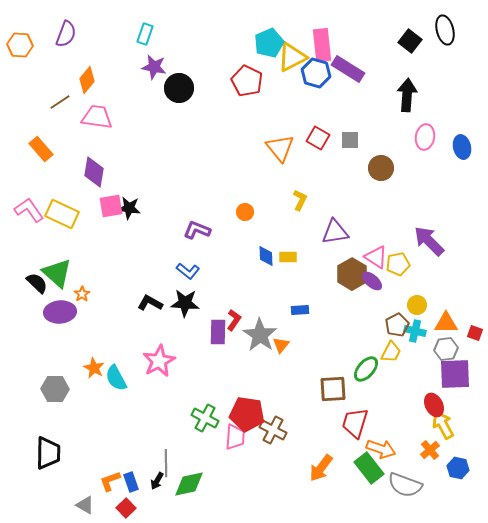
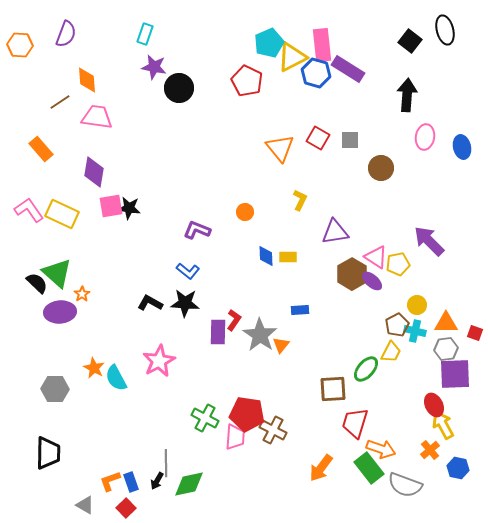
orange diamond at (87, 80): rotated 44 degrees counterclockwise
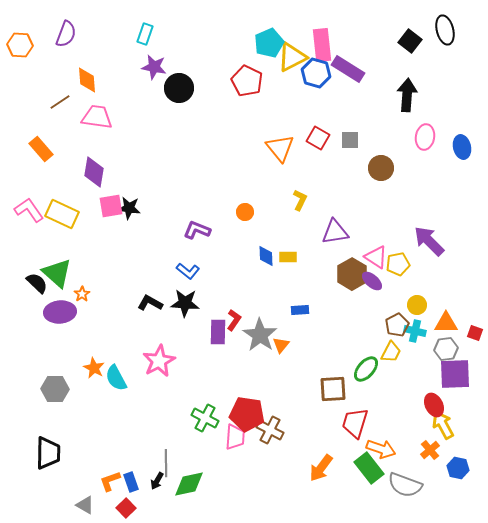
brown cross at (273, 430): moved 3 px left
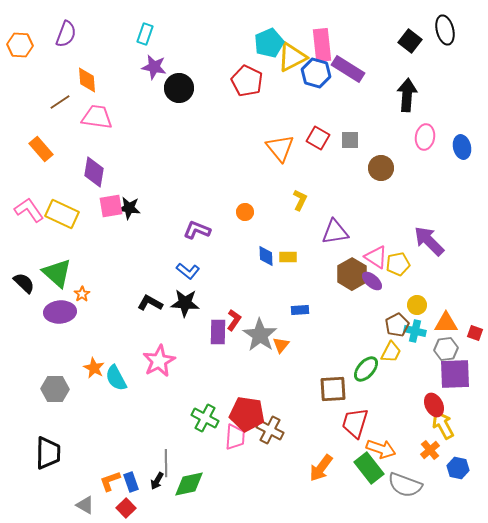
black semicircle at (37, 283): moved 13 px left
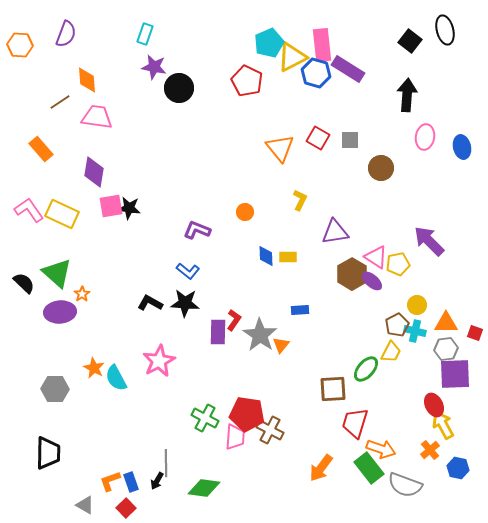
green diamond at (189, 484): moved 15 px right, 4 px down; rotated 20 degrees clockwise
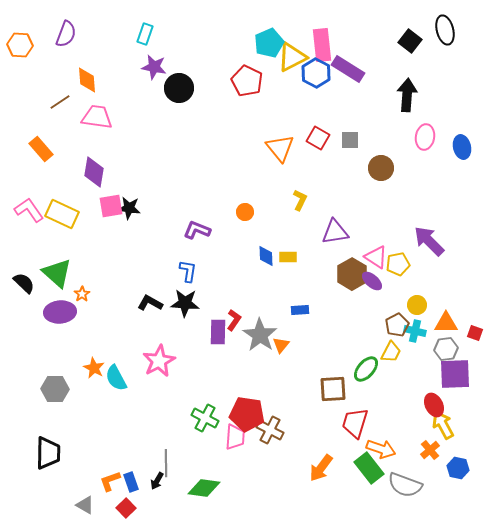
blue hexagon at (316, 73): rotated 12 degrees clockwise
blue L-shape at (188, 271): rotated 120 degrees counterclockwise
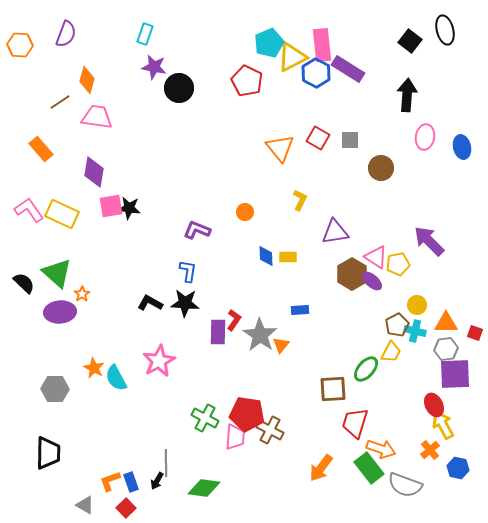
orange diamond at (87, 80): rotated 20 degrees clockwise
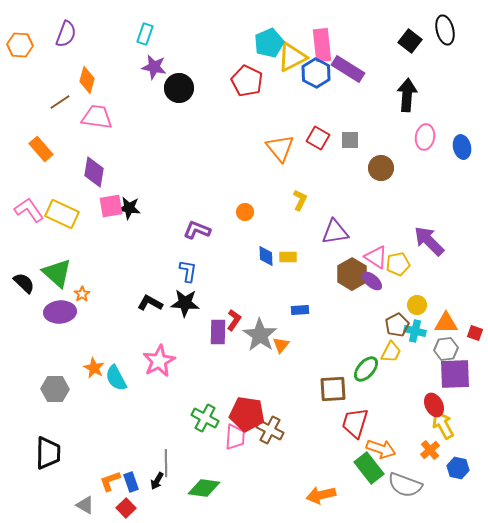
orange arrow at (321, 468): moved 27 px down; rotated 40 degrees clockwise
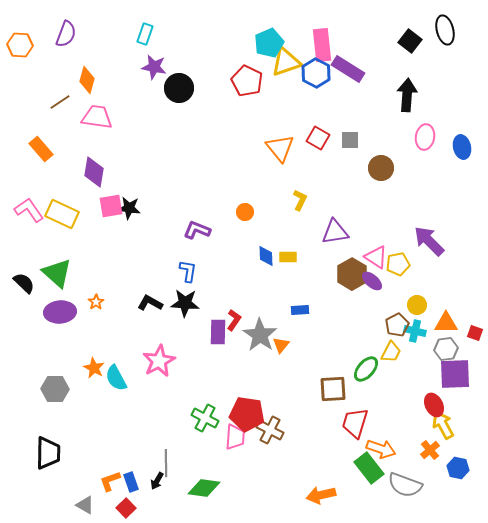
yellow triangle at (292, 57): moved 6 px left, 5 px down; rotated 8 degrees clockwise
orange star at (82, 294): moved 14 px right, 8 px down
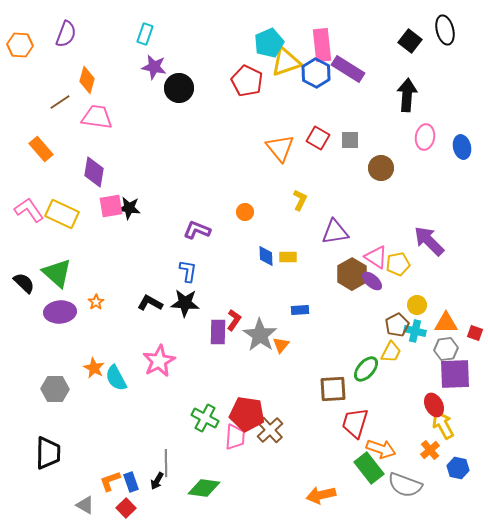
brown cross at (270, 430): rotated 20 degrees clockwise
